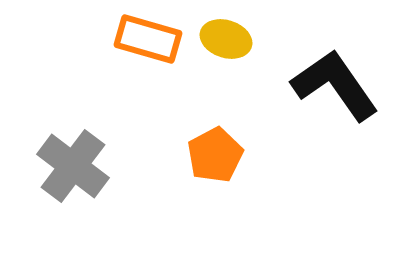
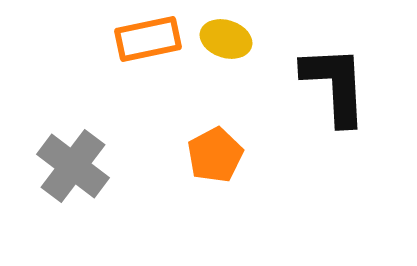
orange rectangle: rotated 28 degrees counterclockwise
black L-shape: rotated 32 degrees clockwise
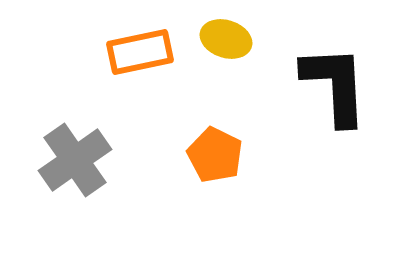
orange rectangle: moved 8 px left, 13 px down
orange pentagon: rotated 18 degrees counterclockwise
gray cross: moved 2 px right, 6 px up; rotated 18 degrees clockwise
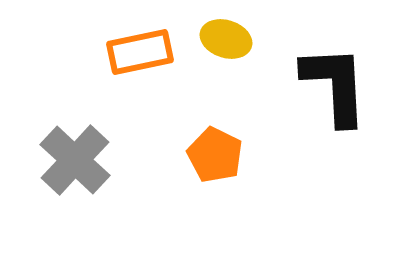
gray cross: rotated 12 degrees counterclockwise
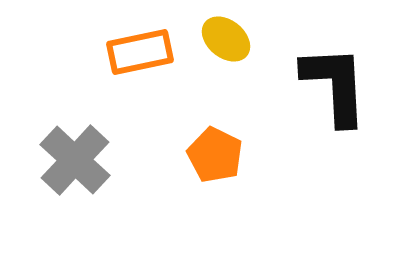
yellow ellipse: rotated 21 degrees clockwise
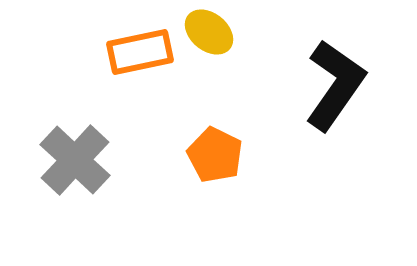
yellow ellipse: moved 17 px left, 7 px up
black L-shape: rotated 38 degrees clockwise
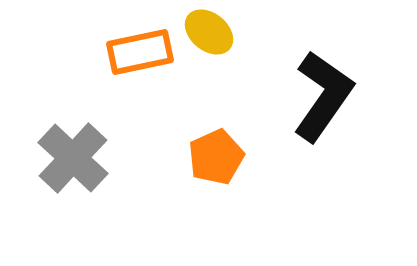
black L-shape: moved 12 px left, 11 px down
orange pentagon: moved 1 px right, 2 px down; rotated 22 degrees clockwise
gray cross: moved 2 px left, 2 px up
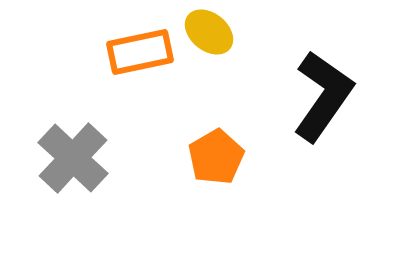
orange pentagon: rotated 6 degrees counterclockwise
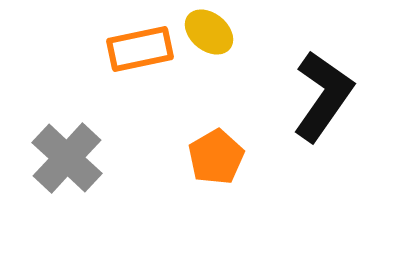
orange rectangle: moved 3 px up
gray cross: moved 6 px left
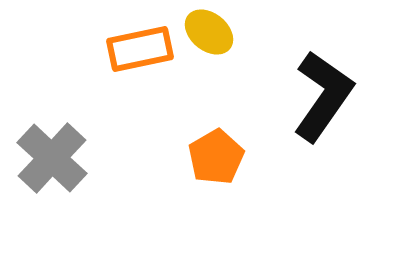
gray cross: moved 15 px left
